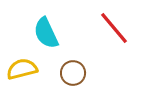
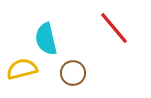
cyan semicircle: moved 6 px down; rotated 12 degrees clockwise
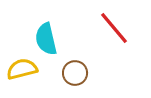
brown circle: moved 2 px right
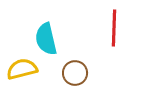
red line: rotated 42 degrees clockwise
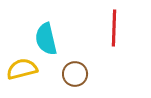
brown circle: moved 1 px down
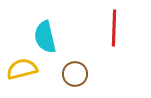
cyan semicircle: moved 1 px left, 2 px up
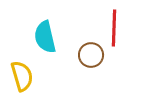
yellow semicircle: moved 7 px down; rotated 88 degrees clockwise
brown circle: moved 16 px right, 19 px up
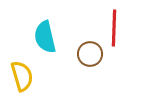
brown circle: moved 1 px left, 1 px up
